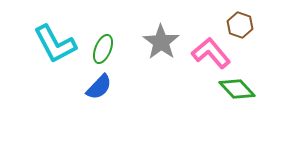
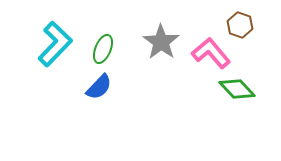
cyan L-shape: rotated 108 degrees counterclockwise
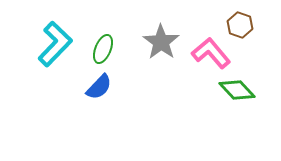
green diamond: moved 1 px down
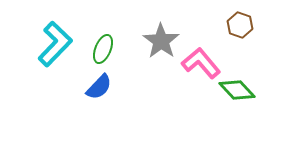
gray star: moved 1 px up
pink L-shape: moved 10 px left, 10 px down
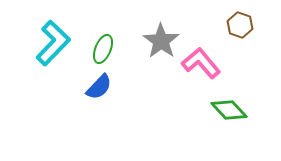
cyan L-shape: moved 2 px left, 1 px up
green diamond: moved 8 px left, 20 px down
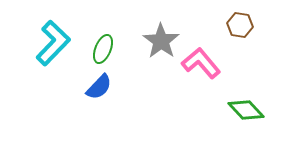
brown hexagon: rotated 10 degrees counterclockwise
green diamond: moved 17 px right
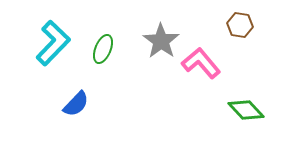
blue semicircle: moved 23 px left, 17 px down
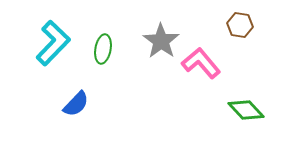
green ellipse: rotated 12 degrees counterclockwise
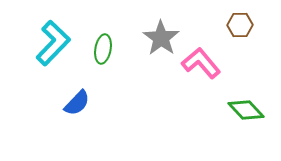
brown hexagon: rotated 10 degrees counterclockwise
gray star: moved 3 px up
blue semicircle: moved 1 px right, 1 px up
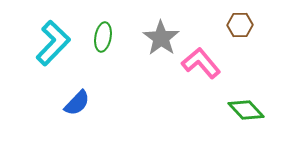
green ellipse: moved 12 px up
